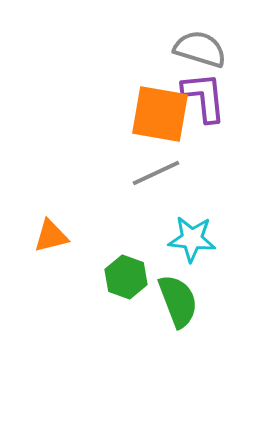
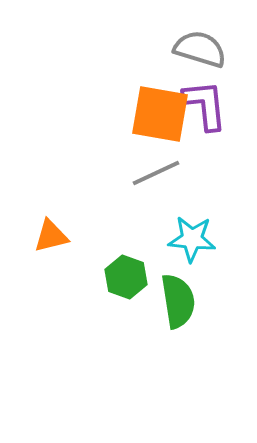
purple L-shape: moved 1 px right, 8 px down
green semicircle: rotated 12 degrees clockwise
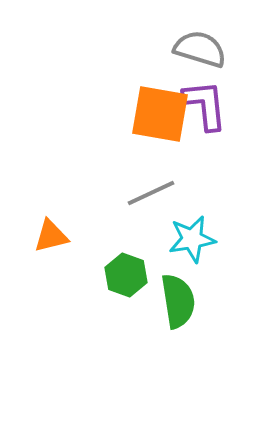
gray line: moved 5 px left, 20 px down
cyan star: rotated 15 degrees counterclockwise
green hexagon: moved 2 px up
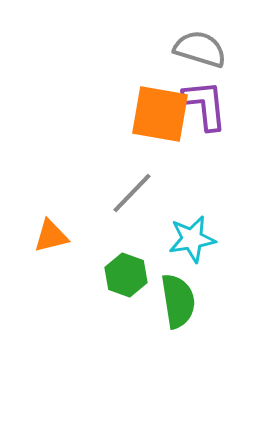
gray line: moved 19 px left; rotated 21 degrees counterclockwise
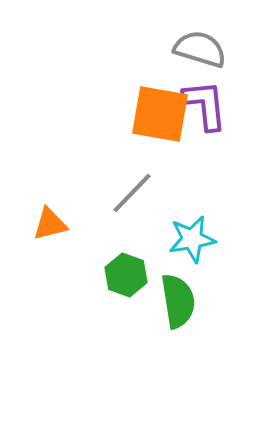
orange triangle: moved 1 px left, 12 px up
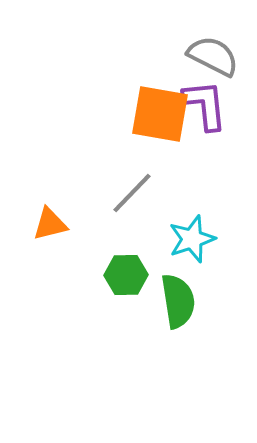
gray semicircle: moved 13 px right, 7 px down; rotated 10 degrees clockwise
cyan star: rotated 9 degrees counterclockwise
green hexagon: rotated 21 degrees counterclockwise
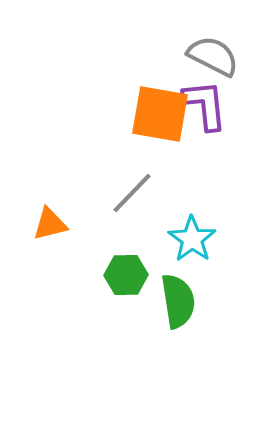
cyan star: rotated 18 degrees counterclockwise
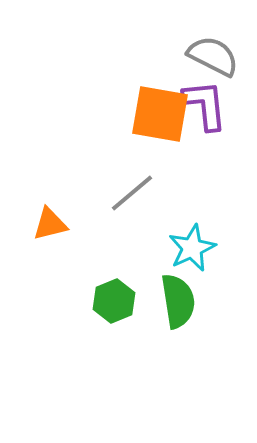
gray line: rotated 6 degrees clockwise
cyan star: moved 9 px down; rotated 12 degrees clockwise
green hexagon: moved 12 px left, 26 px down; rotated 21 degrees counterclockwise
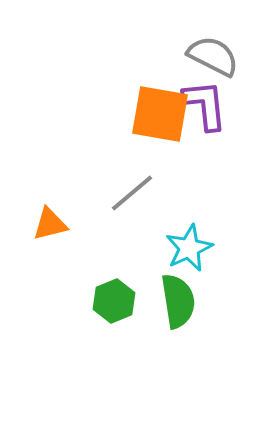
cyan star: moved 3 px left
